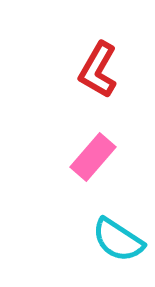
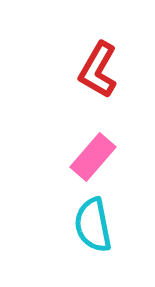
cyan semicircle: moved 25 px left, 15 px up; rotated 46 degrees clockwise
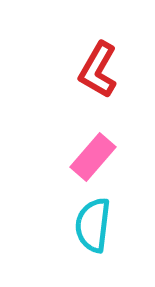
cyan semicircle: rotated 18 degrees clockwise
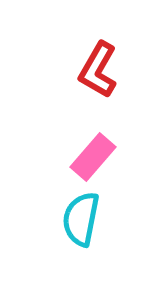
cyan semicircle: moved 12 px left, 6 px up; rotated 4 degrees clockwise
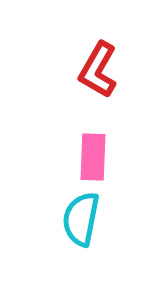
pink rectangle: rotated 39 degrees counterclockwise
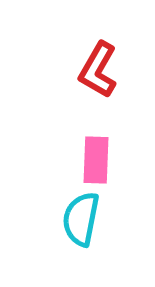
pink rectangle: moved 3 px right, 3 px down
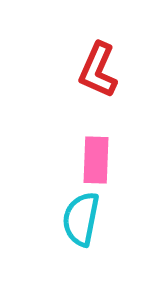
red L-shape: rotated 6 degrees counterclockwise
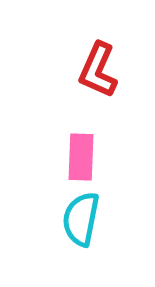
pink rectangle: moved 15 px left, 3 px up
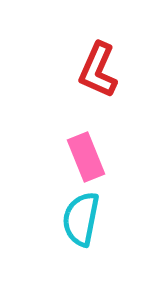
pink rectangle: moved 5 px right; rotated 24 degrees counterclockwise
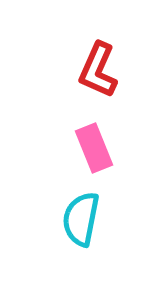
pink rectangle: moved 8 px right, 9 px up
